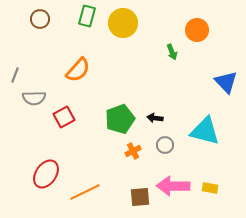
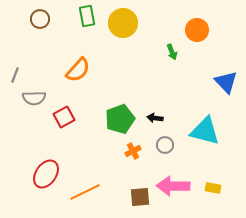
green rectangle: rotated 25 degrees counterclockwise
yellow rectangle: moved 3 px right
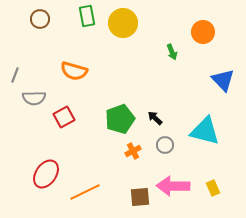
orange circle: moved 6 px right, 2 px down
orange semicircle: moved 4 px left, 1 px down; rotated 64 degrees clockwise
blue triangle: moved 3 px left, 2 px up
black arrow: rotated 35 degrees clockwise
yellow rectangle: rotated 56 degrees clockwise
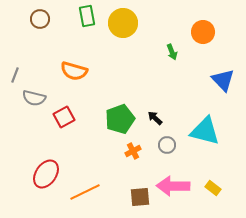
gray semicircle: rotated 15 degrees clockwise
gray circle: moved 2 px right
yellow rectangle: rotated 28 degrees counterclockwise
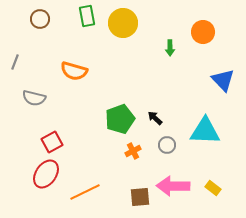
green arrow: moved 2 px left, 4 px up; rotated 21 degrees clockwise
gray line: moved 13 px up
red square: moved 12 px left, 25 px down
cyan triangle: rotated 12 degrees counterclockwise
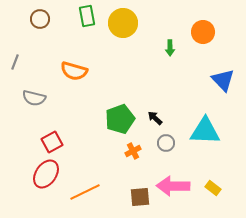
gray circle: moved 1 px left, 2 px up
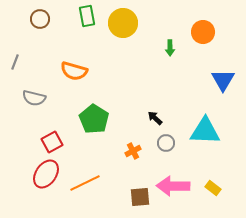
blue triangle: rotated 15 degrees clockwise
green pentagon: moved 26 px left; rotated 20 degrees counterclockwise
orange line: moved 9 px up
